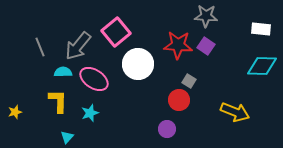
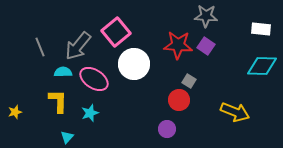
white circle: moved 4 px left
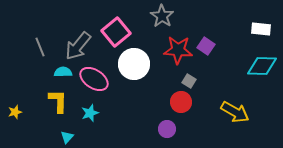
gray star: moved 44 px left; rotated 30 degrees clockwise
red star: moved 5 px down
red circle: moved 2 px right, 2 px down
yellow arrow: rotated 8 degrees clockwise
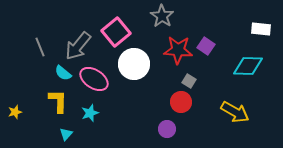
cyan diamond: moved 14 px left
cyan semicircle: moved 1 px down; rotated 138 degrees counterclockwise
cyan triangle: moved 1 px left, 3 px up
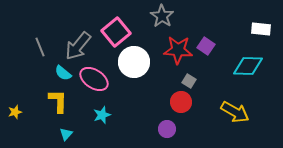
white circle: moved 2 px up
cyan star: moved 12 px right, 2 px down
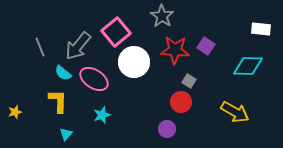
red star: moved 3 px left
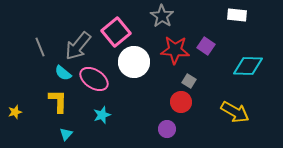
white rectangle: moved 24 px left, 14 px up
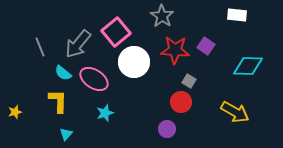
gray arrow: moved 2 px up
cyan star: moved 3 px right, 2 px up
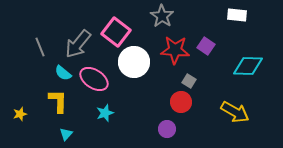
pink square: rotated 12 degrees counterclockwise
yellow star: moved 5 px right, 2 px down
